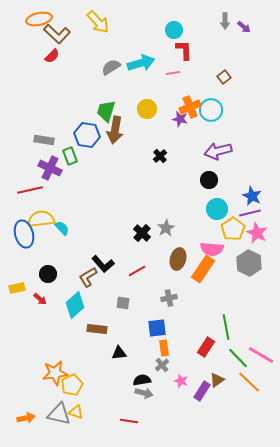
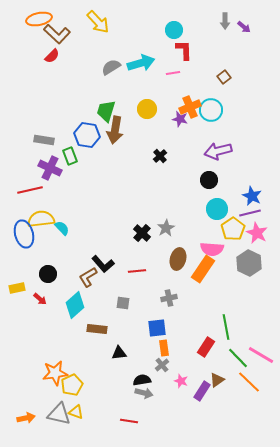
red line at (137, 271): rotated 24 degrees clockwise
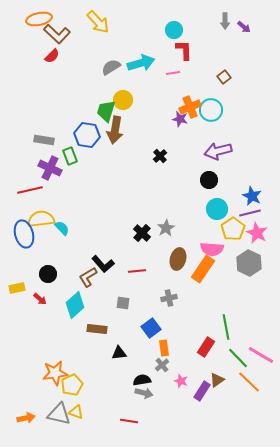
yellow circle at (147, 109): moved 24 px left, 9 px up
blue square at (157, 328): moved 6 px left; rotated 30 degrees counterclockwise
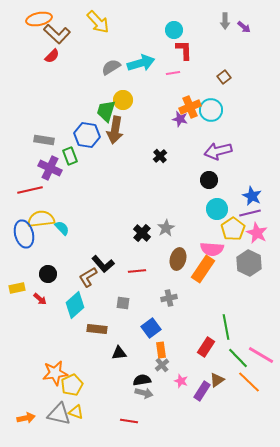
orange rectangle at (164, 348): moved 3 px left, 2 px down
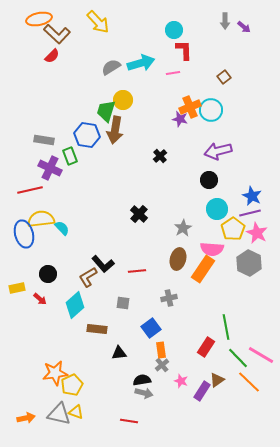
gray star at (166, 228): moved 17 px right
black cross at (142, 233): moved 3 px left, 19 px up
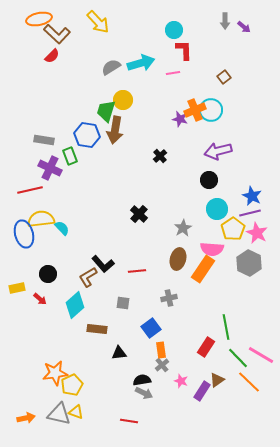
orange cross at (190, 107): moved 5 px right, 3 px down
gray arrow at (144, 393): rotated 12 degrees clockwise
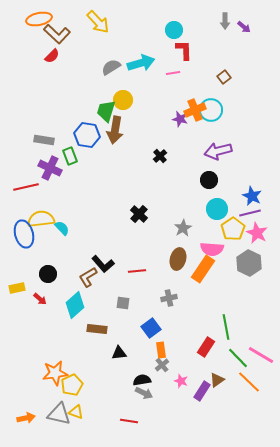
red line at (30, 190): moved 4 px left, 3 px up
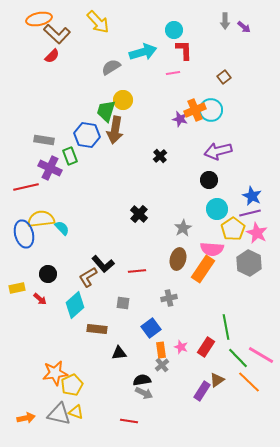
cyan arrow at (141, 63): moved 2 px right, 11 px up
pink star at (181, 381): moved 34 px up
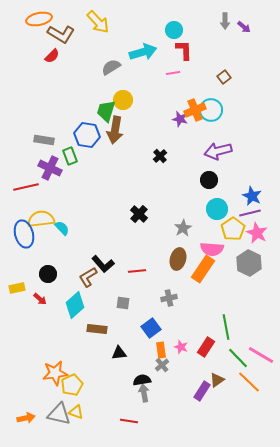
brown L-shape at (57, 34): moved 4 px right; rotated 12 degrees counterclockwise
gray arrow at (144, 393): rotated 126 degrees counterclockwise
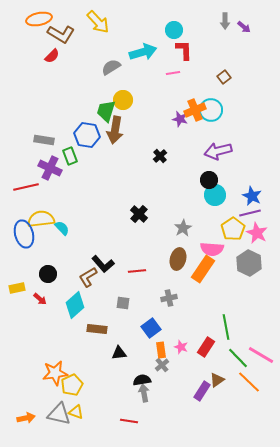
cyan circle at (217, 209): moved 2 px left, 14 px up
